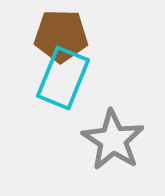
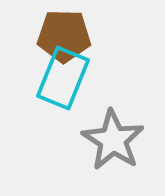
brown pentagon: moved 3 px right
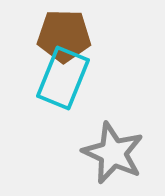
gray star: moved 13 px down; rotated 8 degrees counterclockwise
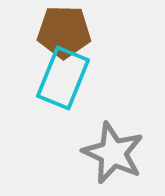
brown pentagon: moved 4 px up
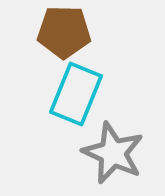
cyan rectangle: moved 13 px right, 16 px down
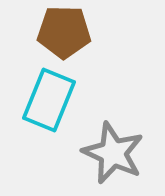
cyan rectangle: moved 27 px left, 6 px down
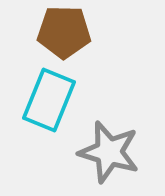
gray star: moved 4 px left, 1 px up; rotated 8 degrees counterclockwise
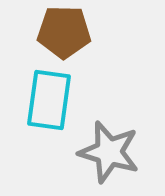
cyan rectangle: rotated 14 degrees counterclockwise
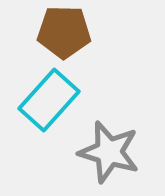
cyan rectangle: rotated 34 degrees clockwise
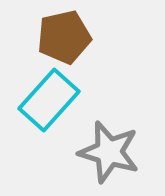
brown pentagon: moved 5 px down; rotated 14 degrees counterclockwise
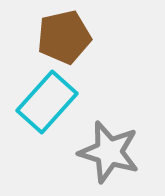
cyan rectangle: moved 2 px left, 2 px down
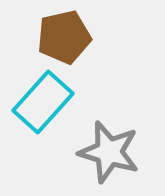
cyan rectangle: moved 4 px left
